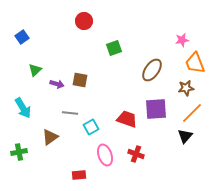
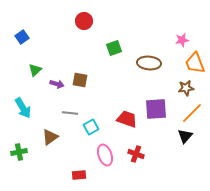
brown ellipse: moved 3 px left, 7 px up; rotated 60 degrees clockwise
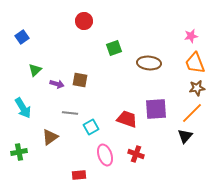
pink star: moved 9 px right, 4 px up
brown star: moved 11 px right
